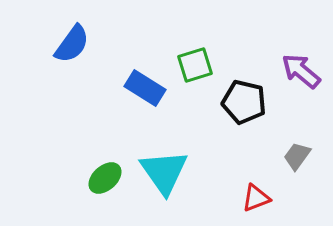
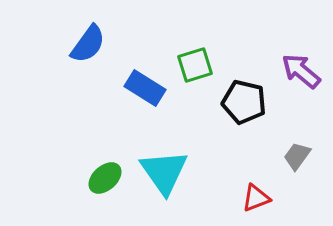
blue semicircle: moved 16 px right
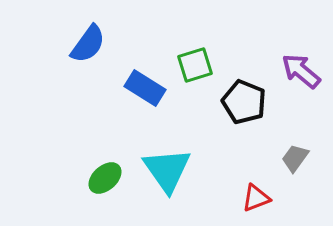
black pentagon: rotated 9 degrees clockwise
gray trapezoid: moved 2 px left, 2 px down
cyan triangle: moved 3 px right, 2 px up
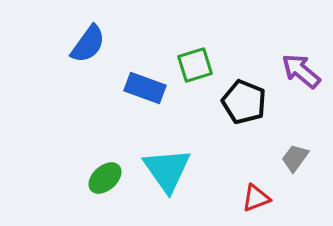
blue rectangle: rotated 12 degrees counterclockwise
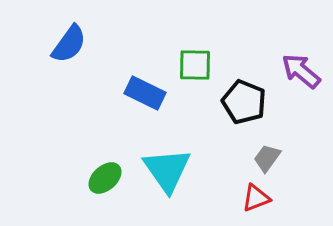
blue semicircle: moved 19 px left
green square: rotated 18 degrees clockwise
blue rectangle: moved 5 px down; rotated 6 degrees clockwise
gray trapezoid: moved 28 px left
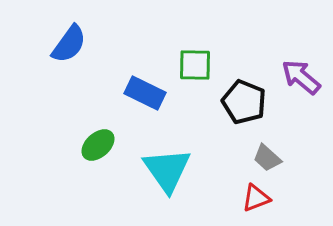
purple arrow: moved 6 px down
gray trapezoid: rotated 84 degrees counterclockwise
green ellipse: moved 7 px left, 33 px up
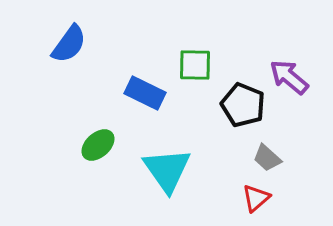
purple arrow: moved 12 px left
black pentagon: moved 1 px left, 3 px down
red triangle: rotated 20 degrees counterclockwise
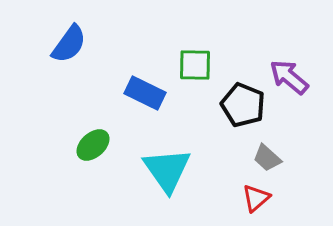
green ellipse: moved 5 px left
